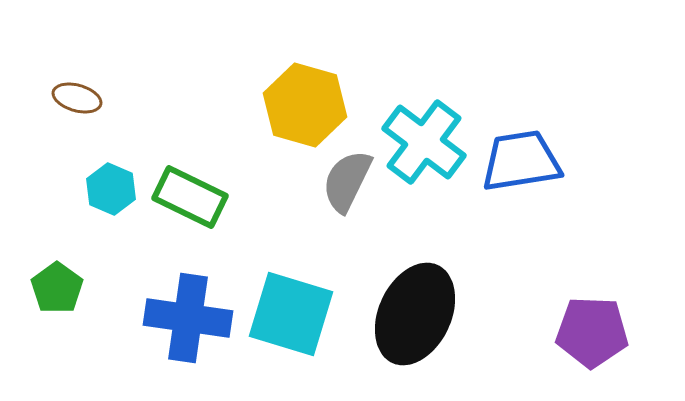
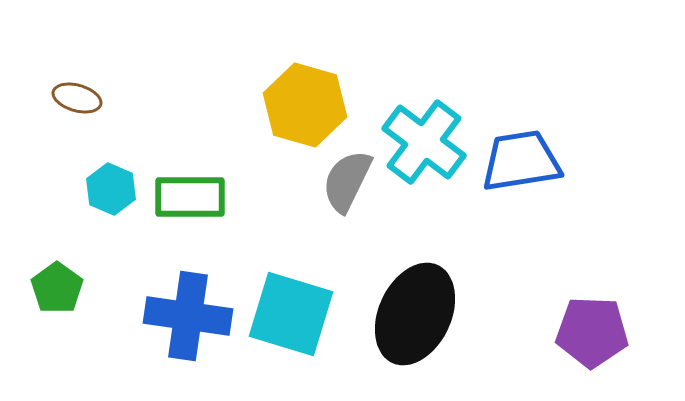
green rectangle: rotated 26 degrees counterclockwise
blue cross: moved 2 px up
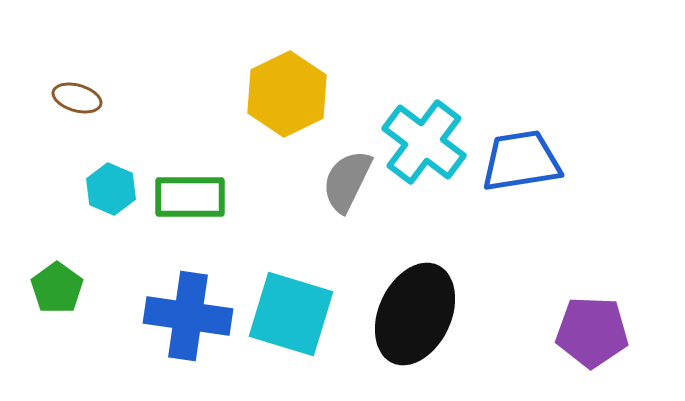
yellow hexagon: moved 18 px left, 11 px up; rotated 18 degrees clockwise
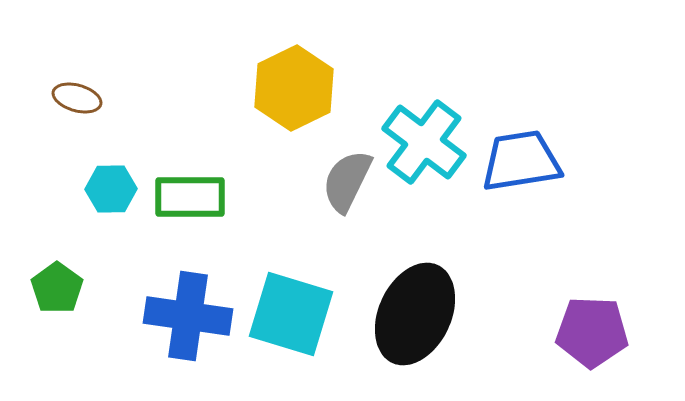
yellow hexagon: moved 7 px right, 6 px up
cyan hexagon: rotated 24 degrees counterclockwise
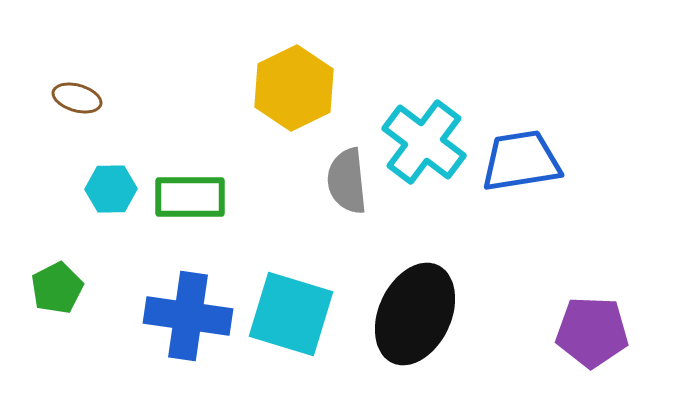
gray semicircle: rotated 32 degrees counterclockwise
green pentagon: rotated 9 degrees clockwise
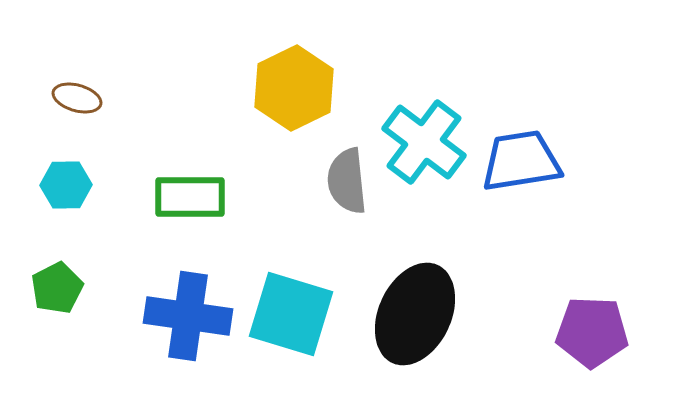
cyan hexagon: moved 45 px left, 4 px up
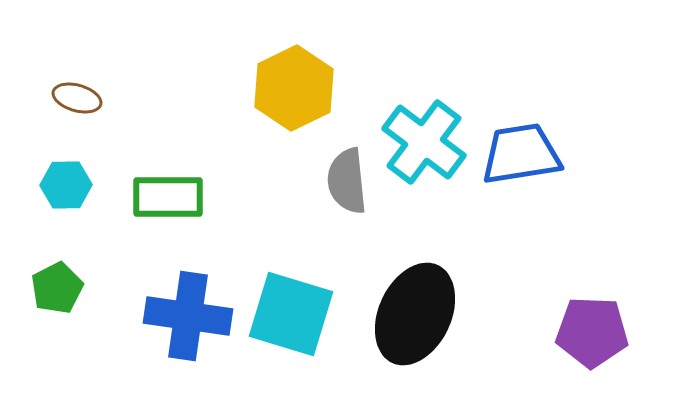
blue trapezoid: moved 7 px up
green rectangle: moved 22 px left
